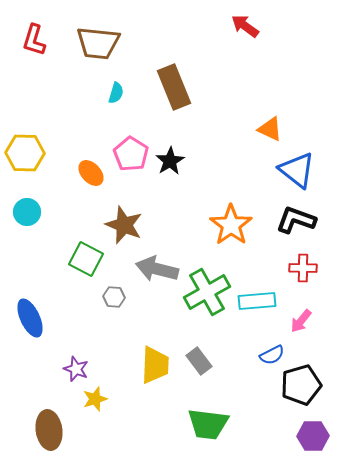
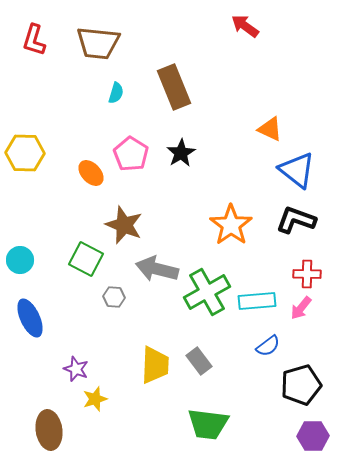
black star: moved 11 px right, 8 px up
cyan circle: moved 7 px left, 48 px down
red cross: moved 4 px right, 6 px down
pink arrow: moved 13 px up
blue semicircle: moved 4 px left, 9 px up; rotated 10 degrees counterclockwise
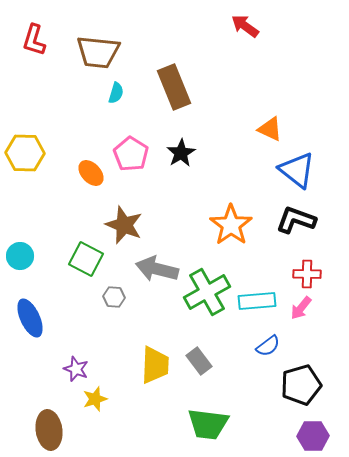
brown trapezoid: moved 9 px down
cyan circle: moved 4 px up
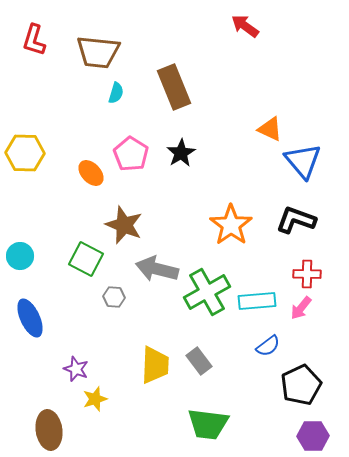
blue triangle: moved 6 px right, 9 px up; rotated 12 degrees clockwise
black pentagon: rotated 9 degrees counterclockwise
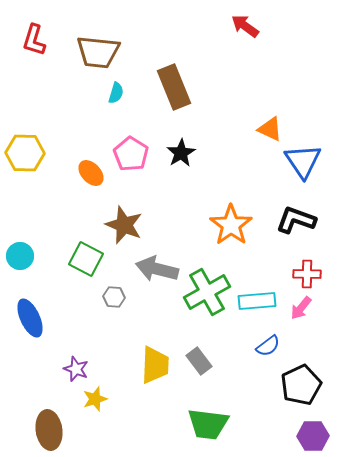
blue triangle: rotated 6 degrees clockwise
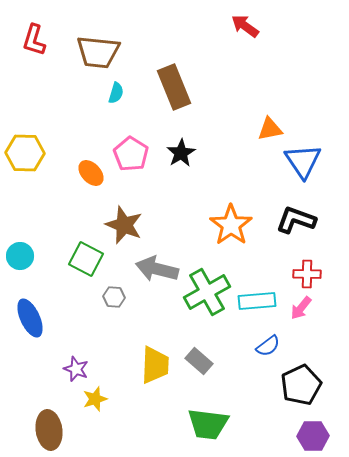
orange triangle: rotated 36 degrees counterclockwise
gray rectangle: rotated 12 degrees counterclockwise
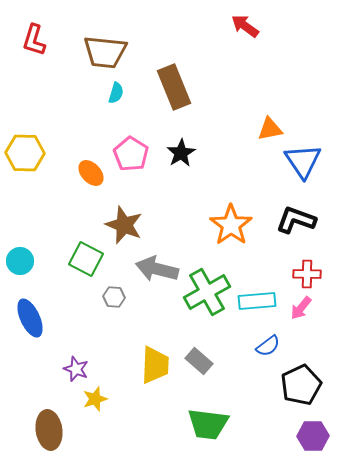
brown trapezoid: moved 7 px right
cyan circle: moved 5 px down
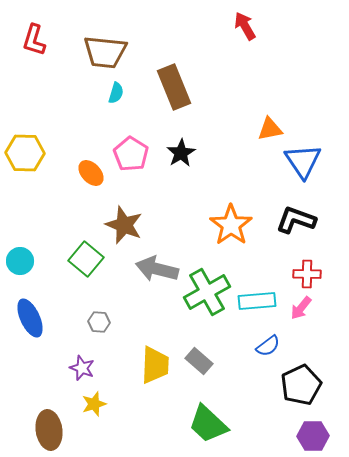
red arrow: rotated 24 degrees clockwise
green square: rotated 12 degrees clockwise
gray hexagon: moved 15 px left, 25 px down
purple star: moved 6 px right, 1 px up
yellow star: moved 1 px left, 5 px down
green trapezoid: rotated 36 degrees clockwise
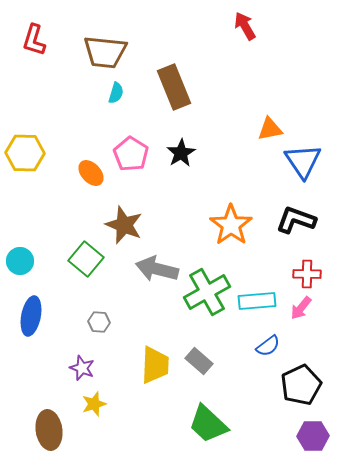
blue ellipse: moved 1 px right, 2 px up; rotated 36 degrees clockwise
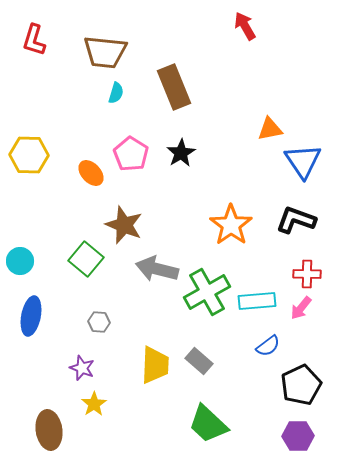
yellow hexagon: moved 4 px right, 2 px down
yellow star: rotated 15 degrees counterclockwise
purple hexagon: moved 15 px left
